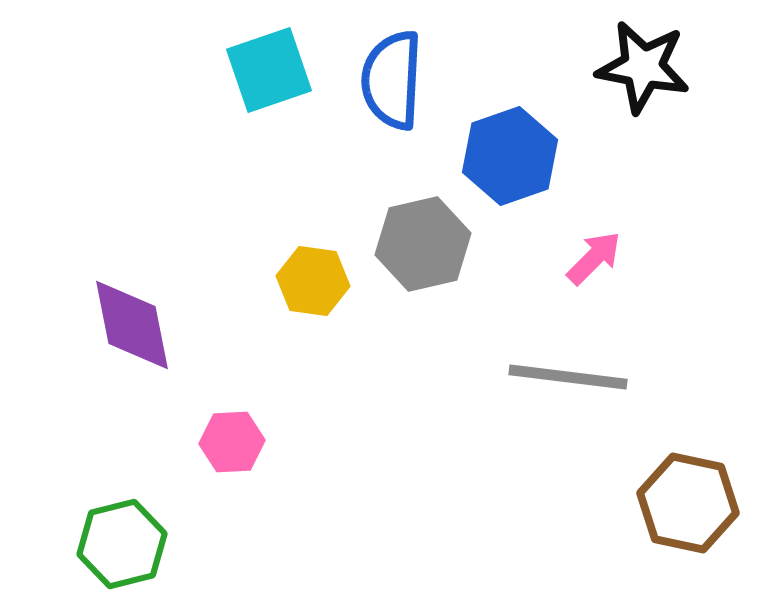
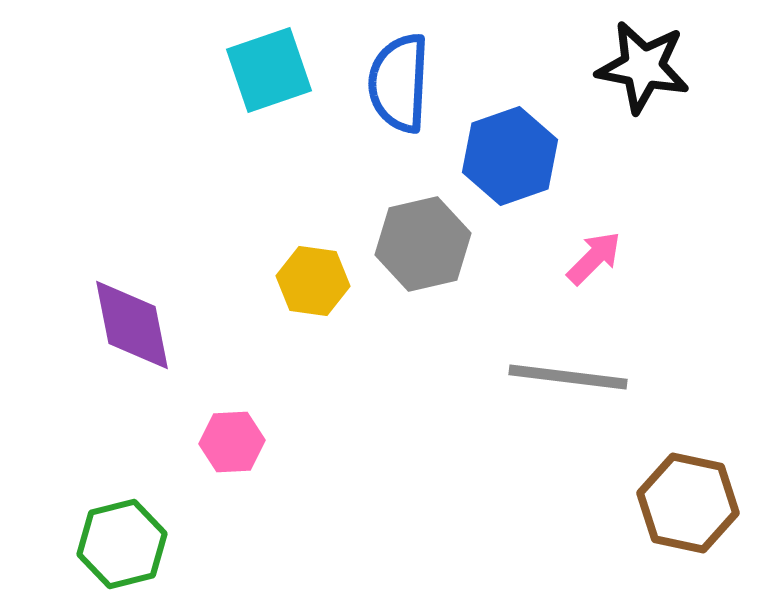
blue semicircle: moved 7 px right, 3 px down
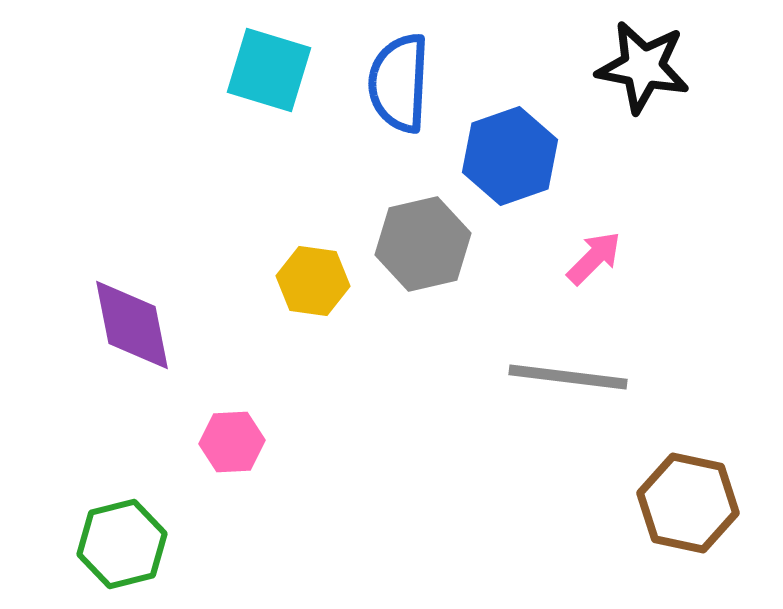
cyan square: rotated 36 degrees clockwise
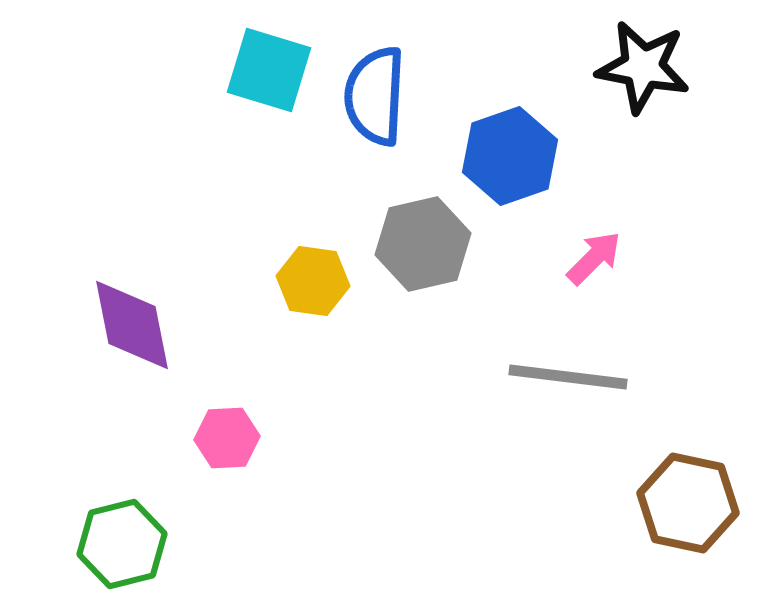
blue semicircle: moved 24 px left, 13 px down
pink hexagon: moved 5 px left, 4 px up
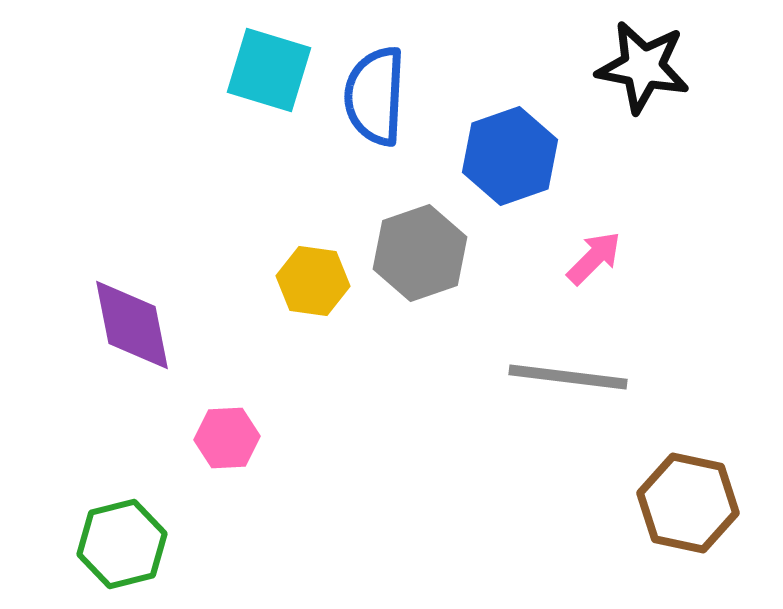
gray hexagon: moved 3 px left, 9 px down; rotated 6 degrees counterclockwise
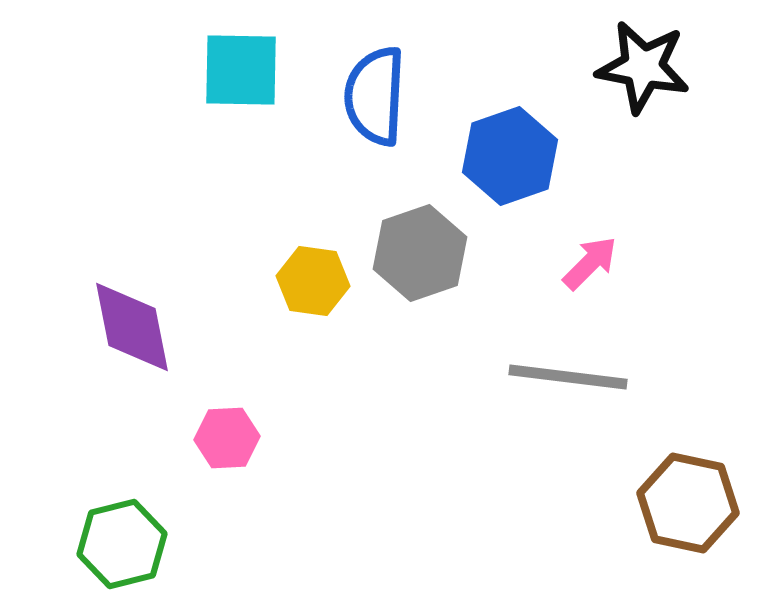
cyan square: moved 28 px left; rotated 16 degrees counterclockwise
pink arrow: moved 4 px left, 5 px down
purple diamond: moved 2 px down
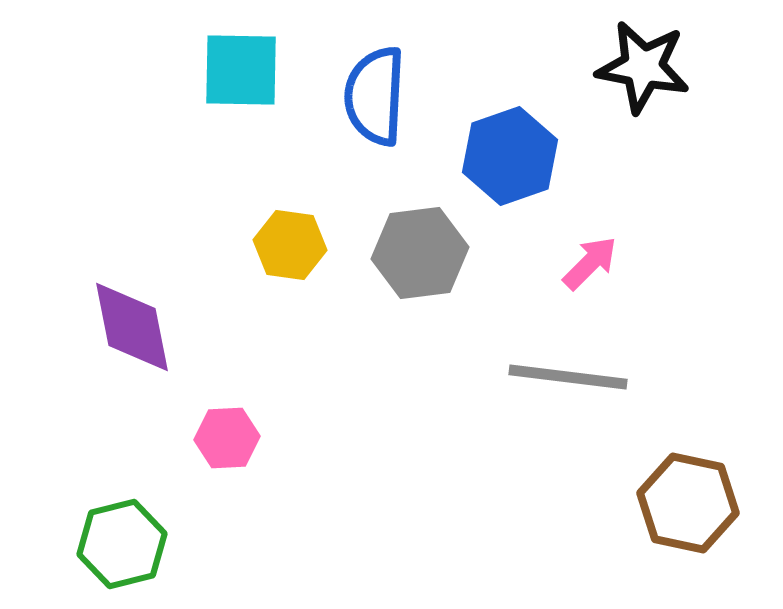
gray hexagon: rotated 12 degrees clockwise
yellow hexagon: moved 23 px left, 36 px up
